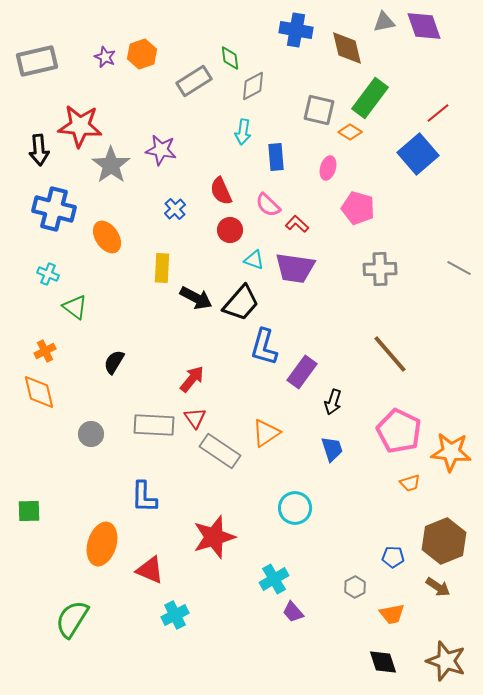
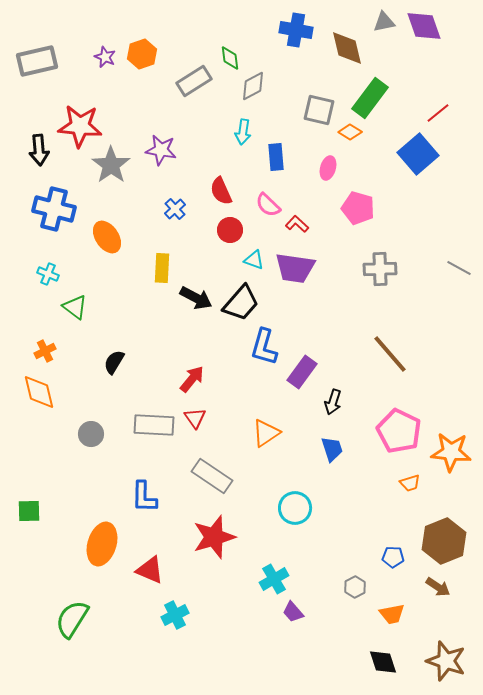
gray rectangle at (220, 451): moved 8 px left, 25 px down
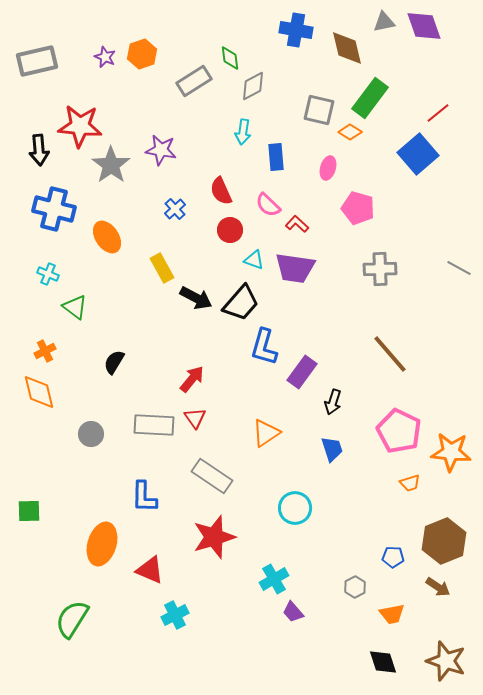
yellow rectangle at (162, 268): rotated 32 degrees counterclockwise
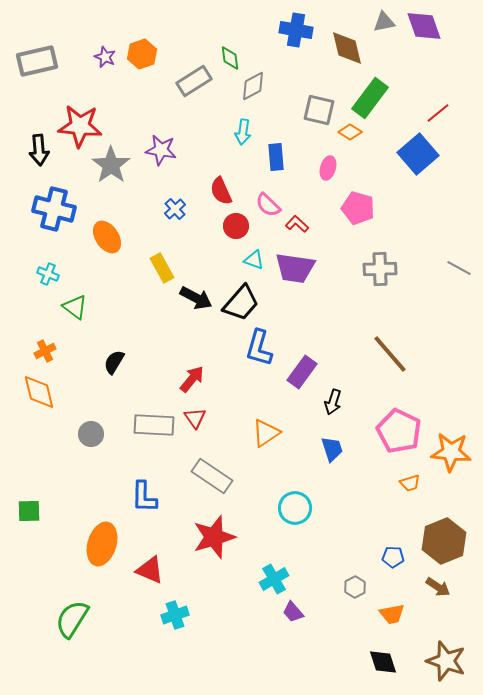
red circle at (230, 230): moved 6 px right, 4 px up
blue L-shape at (264, 347): moved 5 px left, 1 px down
cyan cross at (175, 615): rotated 8 degrees clockwise
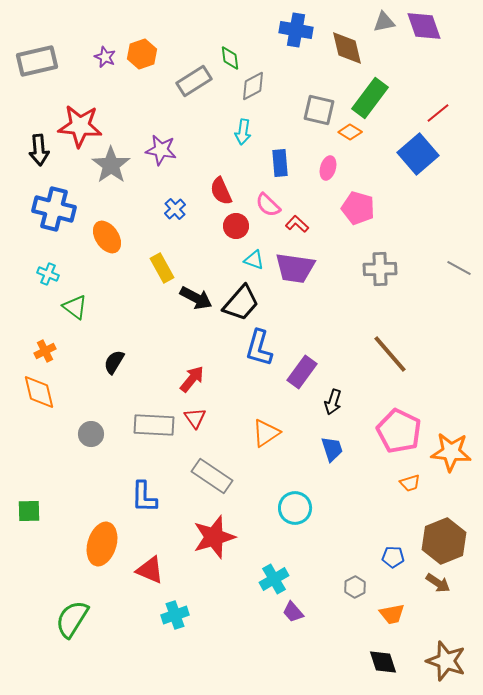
blue rectangle at (276, 157): moved 4 px right, 6 px down
brown arrow at (438, 587): moved 4 px up
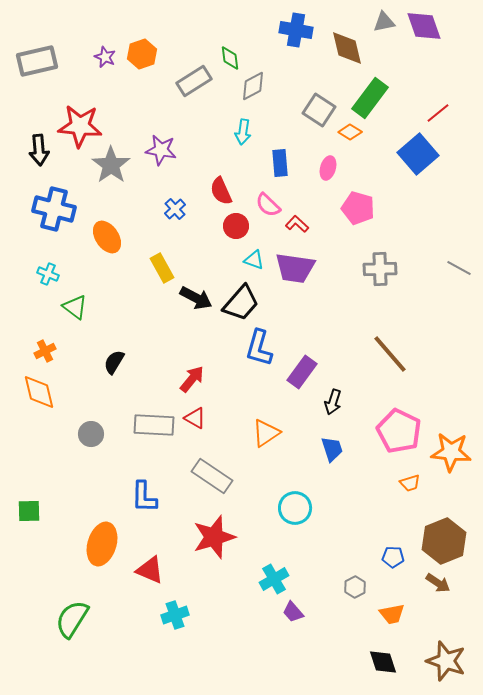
gray square at (319, 110): rotated 20 degrees clockwise
red triangle at (195, 418): rotated 25 degrees counterclockwise
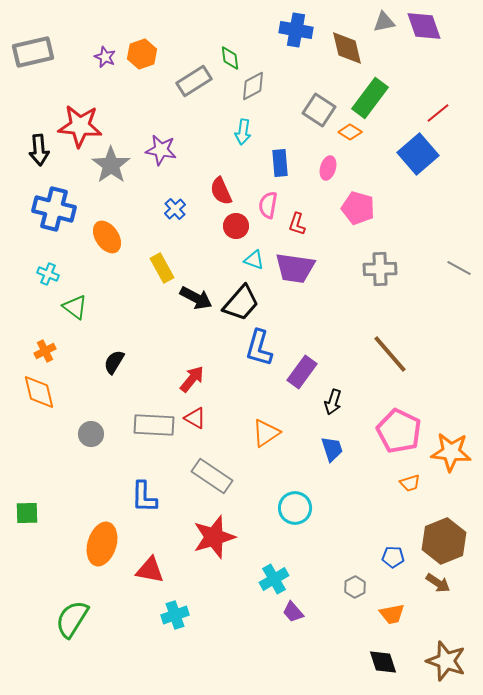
gray rectangle at (37, 61): moved 4 px left, 9 px up
pink semicircle at (268, 205): rotated 56 degrees clockwise
red L-shape at (297, 224): rotated 115 degrees counterclockwise
green square at (29, 511): moved 2 px left, 2 px down
red triangle at (150, 570): rotated 12 degrees counterclockwise
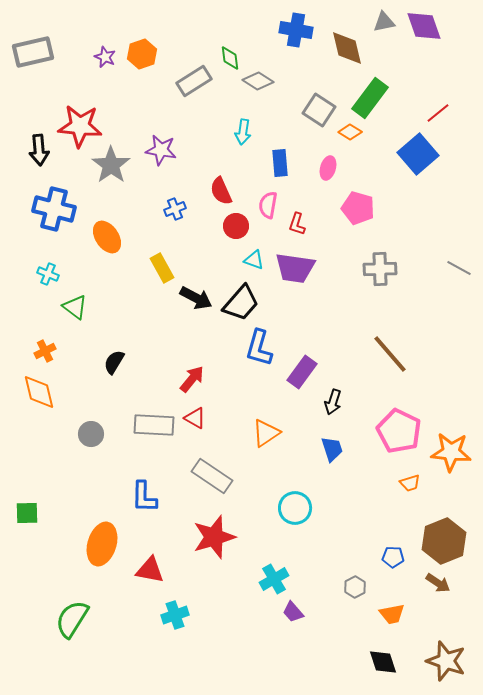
gray diamond at (253, 86): moved 5 px right, 5 px up; rotated 60 degrees clockwise
blue cross at (175, 209): rotated 20 degrees clockwise
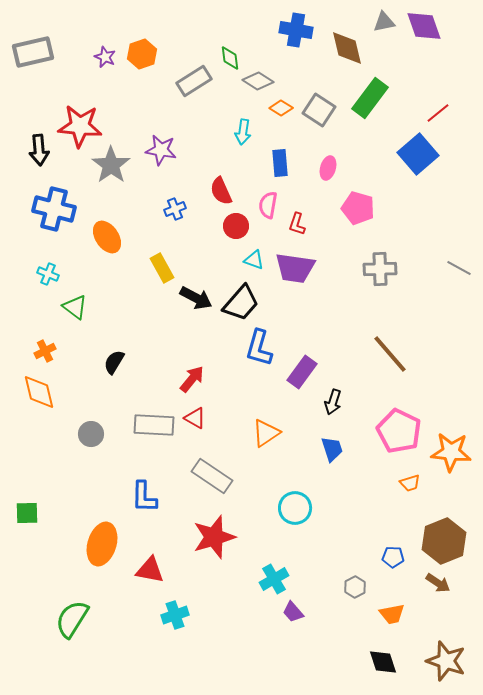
orange diamond at (350, 132): moved 69 px left, 24 px up
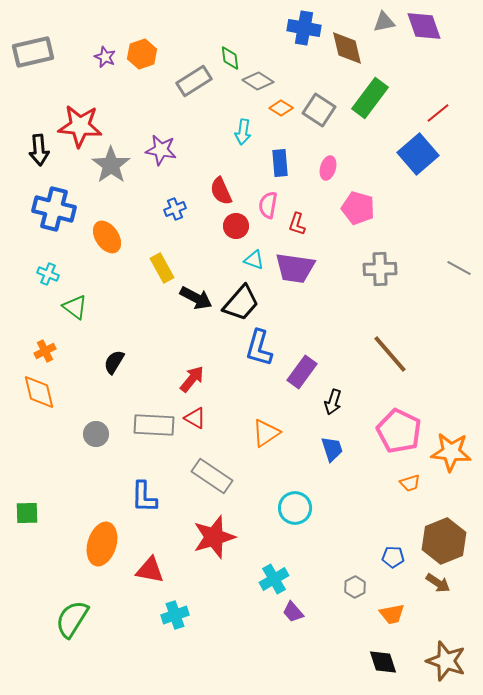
blue cross at (296, 30): moved 8 px right, 2 px up
gray circle at (91, 434): moved 5 px right
